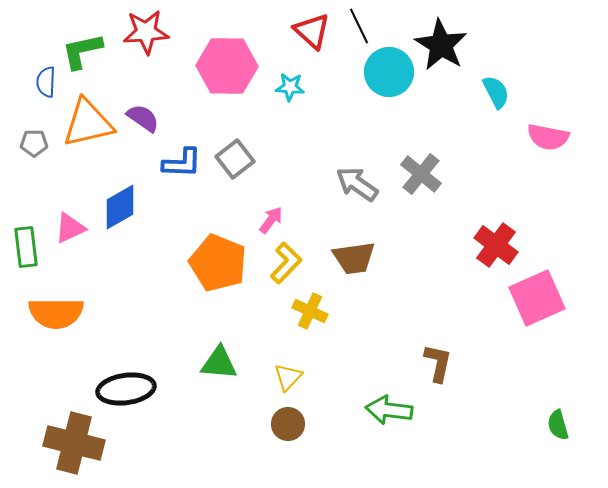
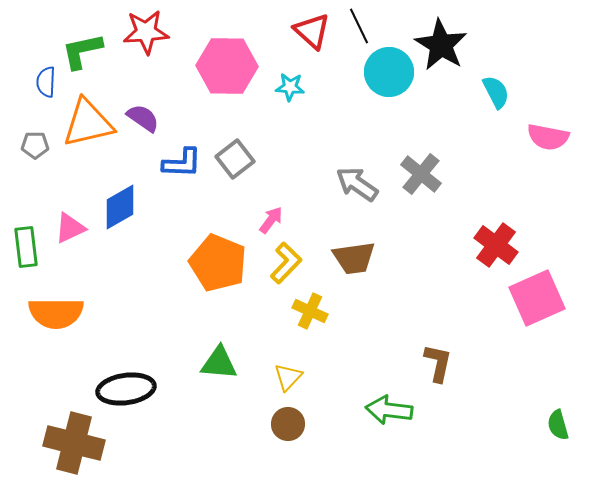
gray pentagon: moved 1 px right, 2 px down
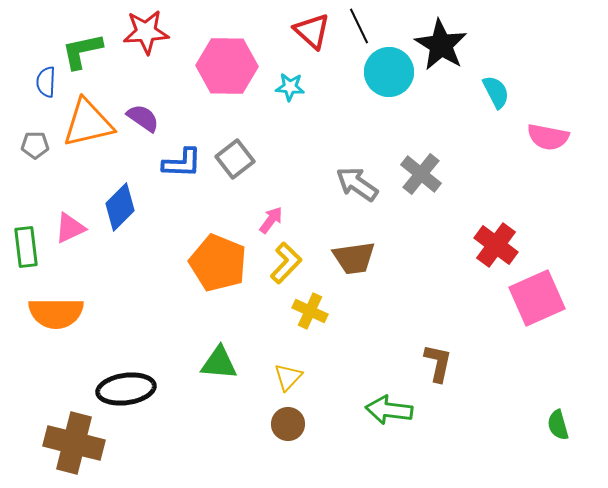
blue diamond: rotated 15 degrees counterclockwise
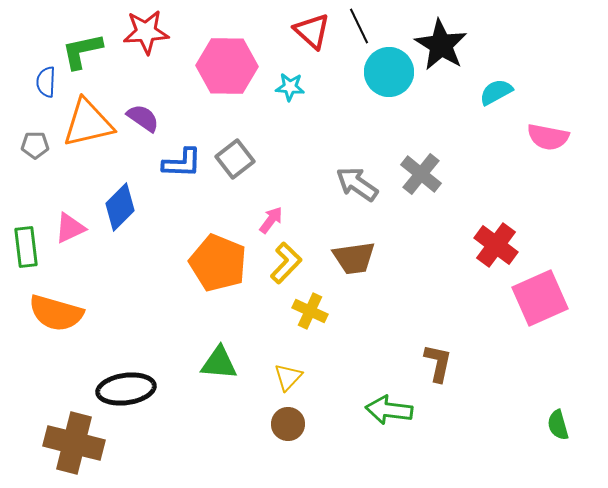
cyan semicircle: rotated 92 degrees counterclockwise
pink square: moved 3 px right
orange semicircle: rotated 16 degrees clockwise
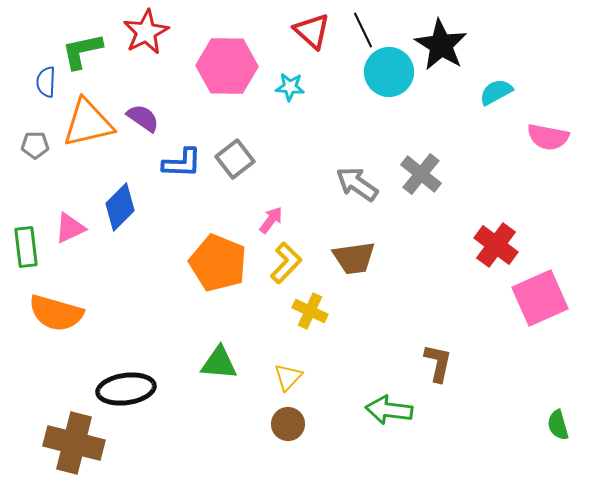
black line: moved 4 px right, 4 px down
red star: rotated 24 degrees counterclockwise
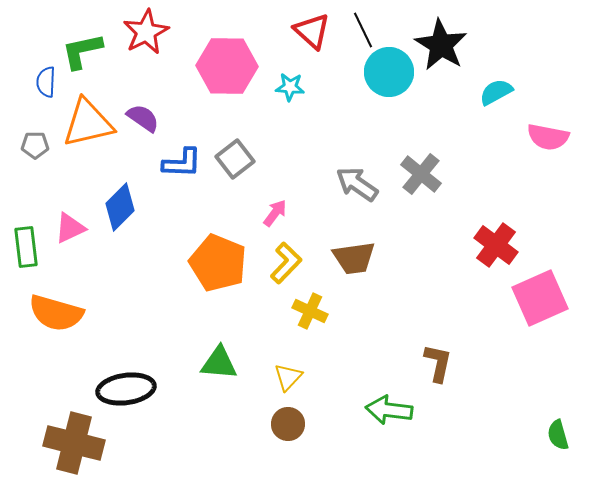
pink arrow: moved 4 px right, 7 px up
green semicircle: moved 10 px down
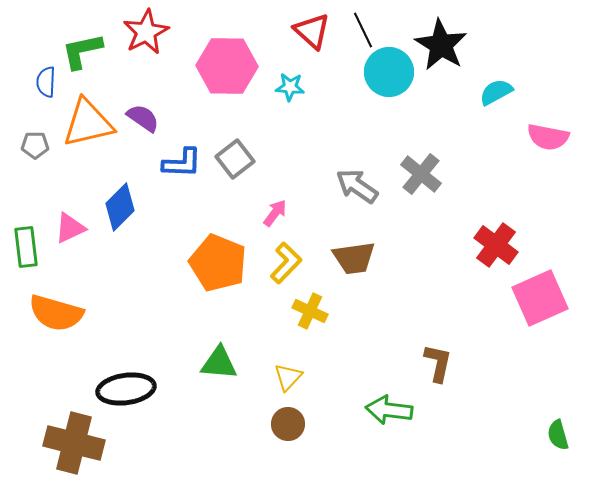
gray arrow: moved 2 px down
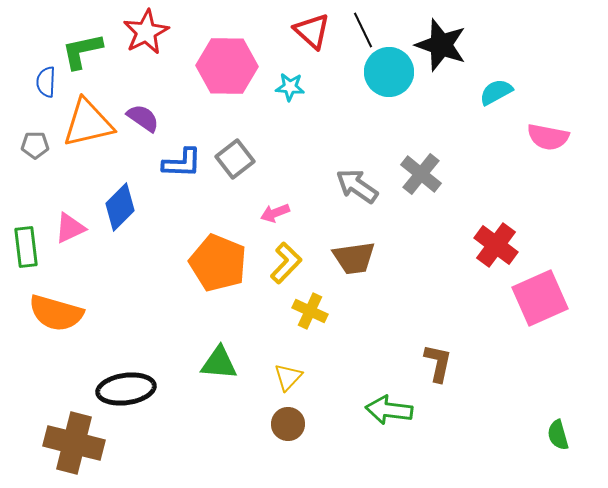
black star: rotated 12 degrees counterclockwise
pink arrow: rotated 148 degrees counterclockwise
